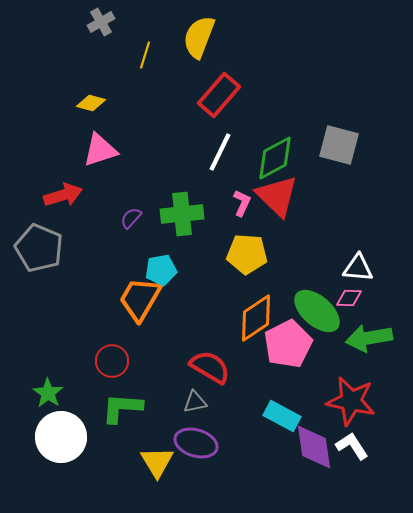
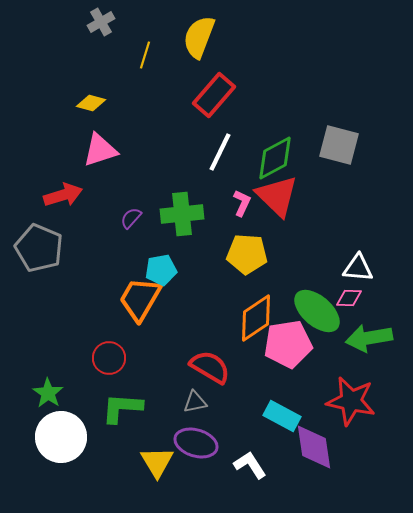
red rectangle: moved 5 px left
pink pentagon: rotated 18 degrees clockwise
red circle: moved 3 px left, 3 px up
white L-shape: moved 102 px left, 19 px down
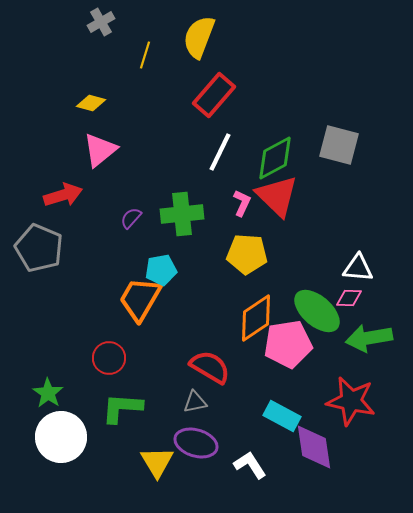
pink triangle: rotated 21 degrees counterclockwise
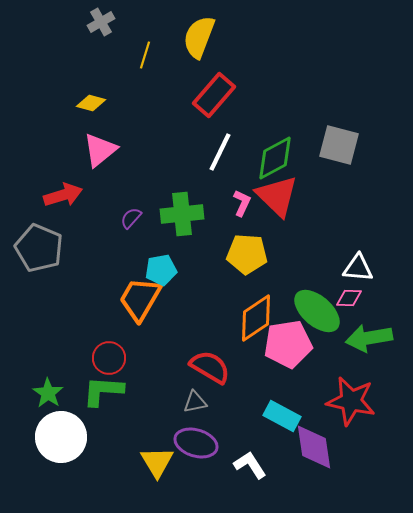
green L-shape: moved 19 px left, 17 px up
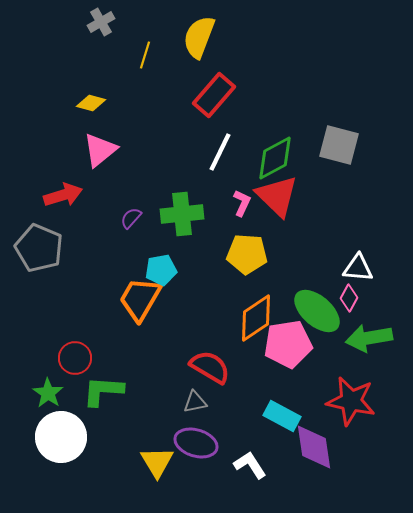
pink diamond: rotated 64 degrees counterclockwise
red circle: moved 34 px left
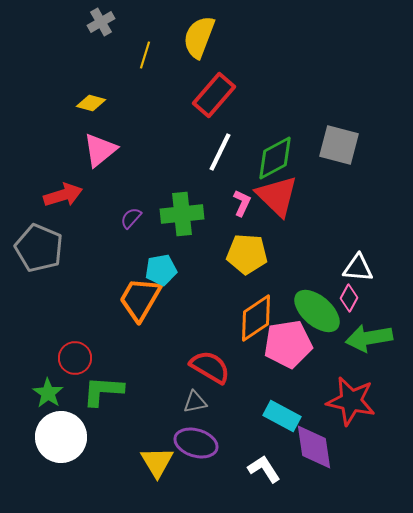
white L-shape: moved 14 px right, 4 px down
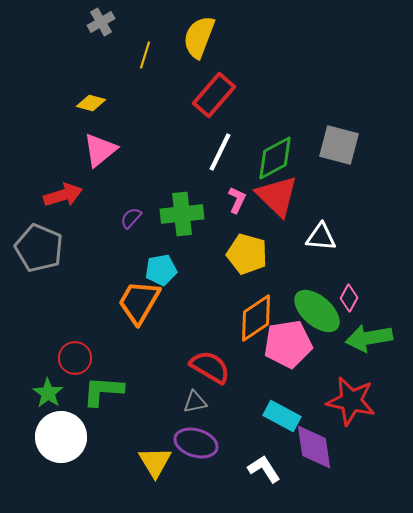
pink L-shape: moved 5 px left, 3 px up
yellow pentagon: rotated 12 degrees clockwise
white triangle: moved 37 px left, 31 px up
orange trapezoid: moved 1 px left, 3 px down
yellow triangle: moved 2 px left
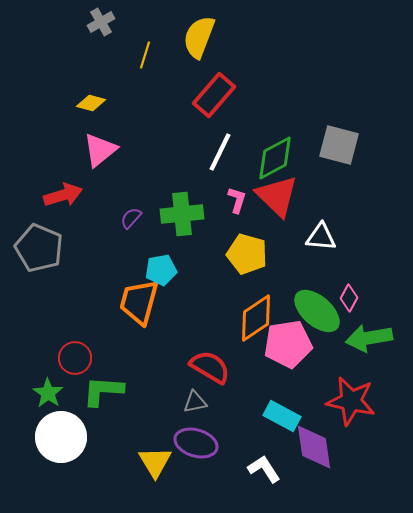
pink L-shape: rotated 8 degrees counterclockwise
orange trapezoid: rotated 15 degrees counterclockwise
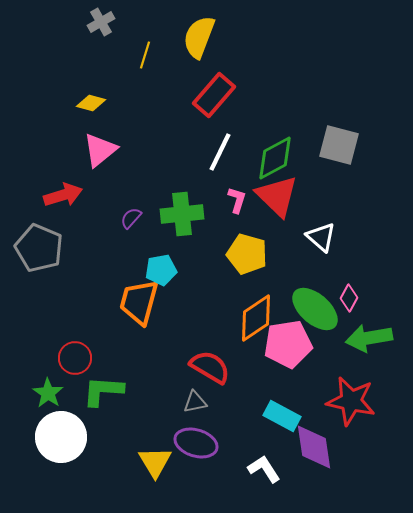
white triangle: rotated 36 degrees clockwise
green ellipse: moved 2 px left, 2 px up
